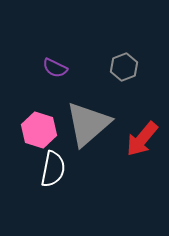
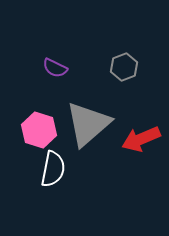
red arrow: moved 1 px left; rotated 27 degrees clockwise
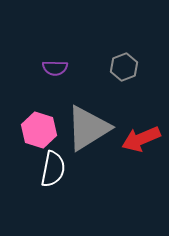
purple semicircle: rotated 25 degrees counterclockwise
gray triangle: moved 4 px down; rotated 9 degrees clockwise
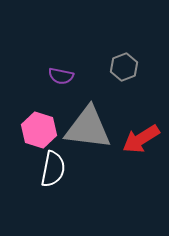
purple semicircle: moved 6 px right, 8 px down; rotated 10 degrees clockwise
gray triangle: rotated 39 degrees clockwise
red arrow: rotated 9 degrees counterclockwise
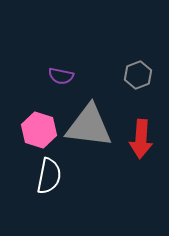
gray hexagon: moved 14 px right, 8 px down
gray triangle: moved 1 px right, 2 px up
red arrow: rotated 54 degrees counterclockwise
white semicircle: moved 4 px left, 7 px down
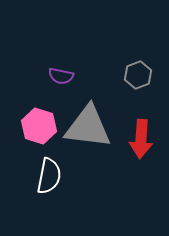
gray triangle: moved 1 px left, 1 px down
pink hexagon: moved 4 px up
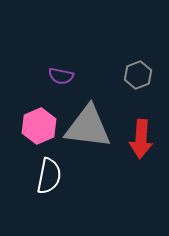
pink hexagon: rotated 20 degrees clockwise
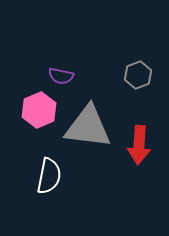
pink hexagon: moved 16 px up
red arrow: moved 2 px left, 6 px down
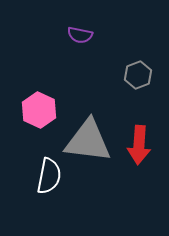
purple semicircle: moved 19 px right, 41 px up
pink hexagon: rotated 12 degrees counterclockwise
gray triangle: moved 14 px down
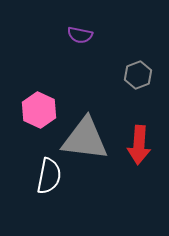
gray triangle: moved 3 px left, 2 px up
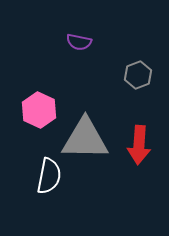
purple semicircle: moved 1 px left, 7 px down
gray triangle: rotated 6 degrees counterclockwise
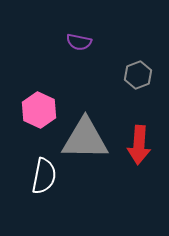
white semicircle: moved 5 px left
